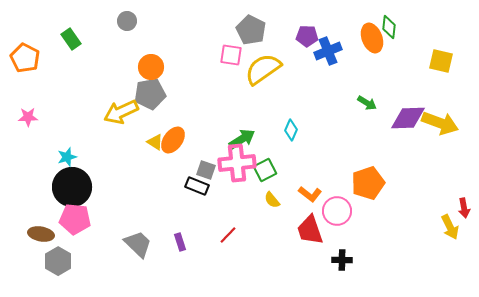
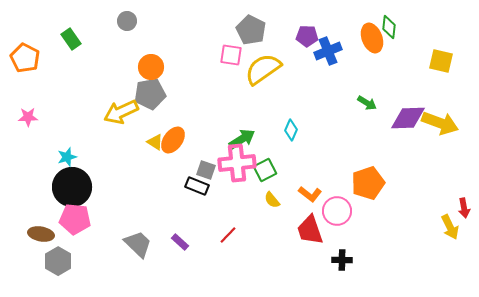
purple rectangle at (180, 242): rotated 30 degrees counterclockwise
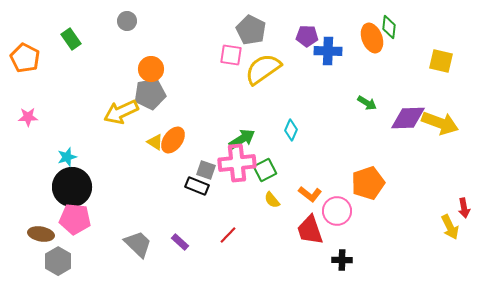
blue cross at (328, 51): rotated 24 degrees clockwise
orange circle at (151, 67): moved 2 px down
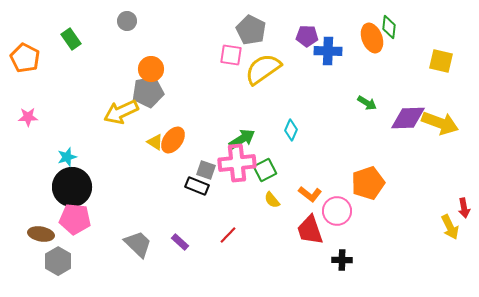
gray pentagon at (150, 94): moved 2 px left, 2 px up
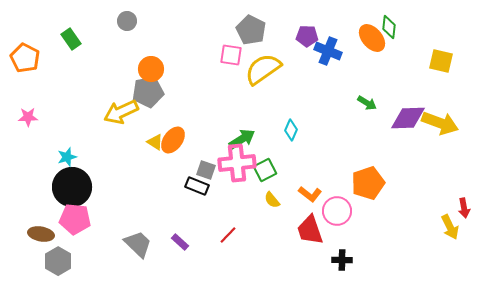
orange ellipse at (372, 38): rotated 20 degrees counterclockwise
blue cross at (328, 51): rotated 20 degrees clockwise
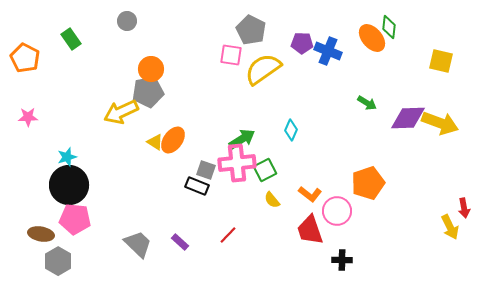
purple pentagon at (307, 36): moved 5 px left, 7 px down
black circle at (72, 187): moved 3 px left, 2 px up
